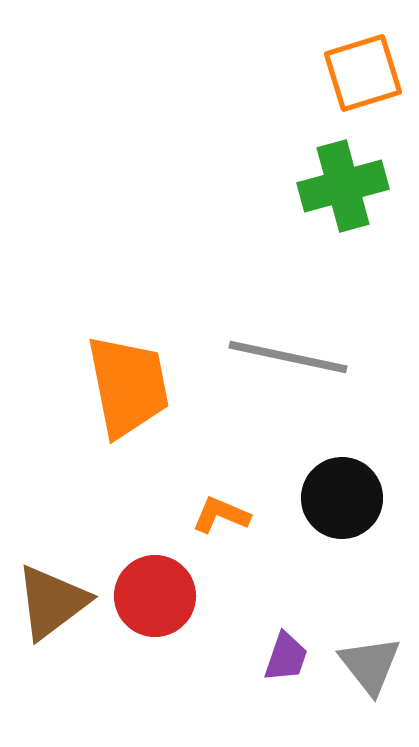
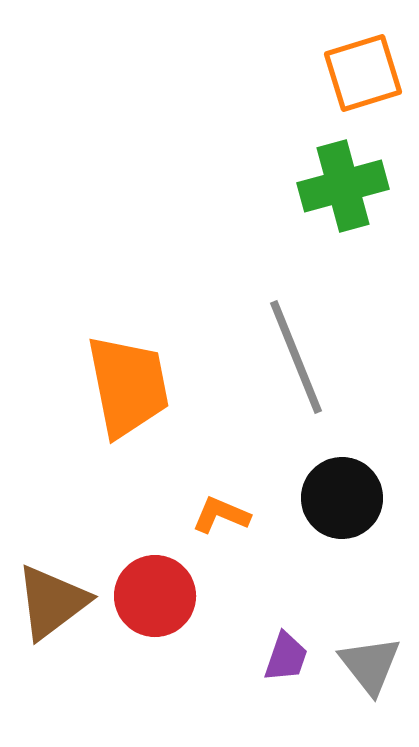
gray line: moved 8 px right; rotated 56 degrees clockwise
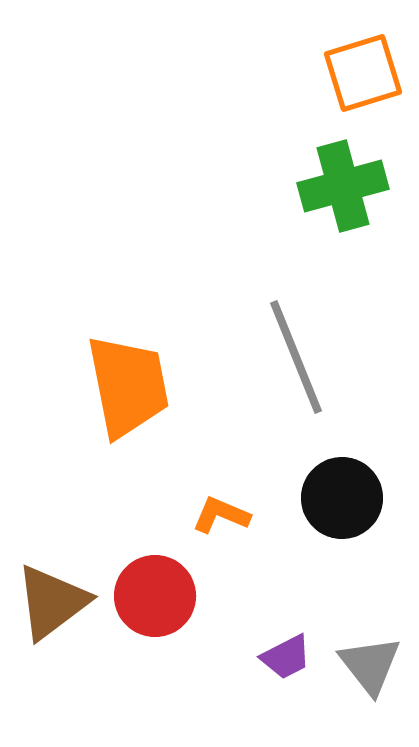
purple trapezoid: rotated 44 degrees clockwise
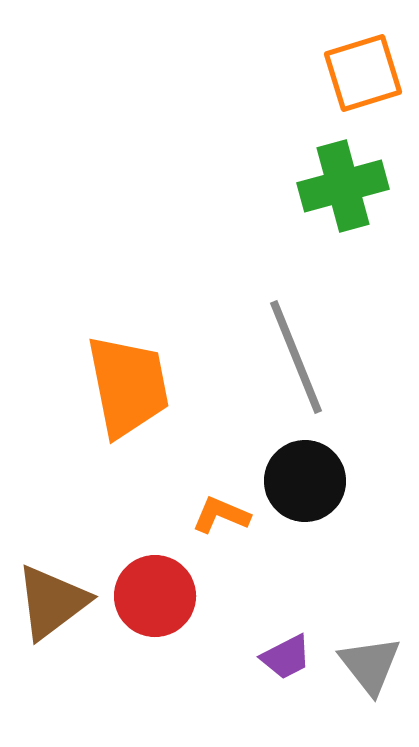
black circle: moved 37 px left, 17 px up
